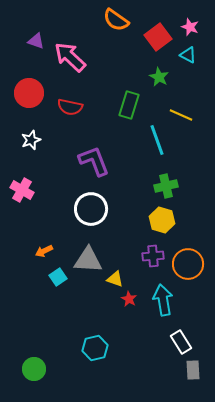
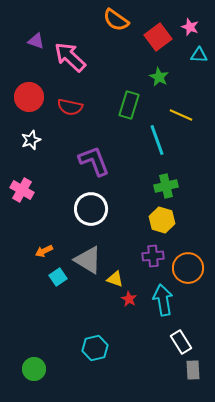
cyan triangle: moved 11 px right; rotated 24 degrees counterclockwise
red circle: moved 4 px down
gray triangle: rotated 28 degrees clockwise
orange circle: moved 4 px down
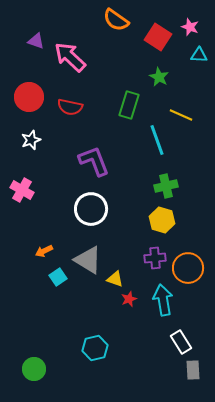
red square: rotated 20 degrees counterclockwise
purple cross: moved 2 px right, 2 px down
red star: rotated 21 degrees clockwise
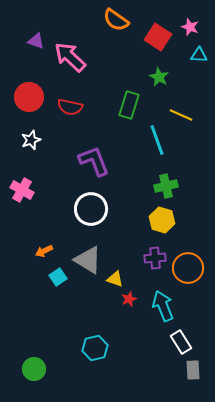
cyan arrow: moved 6 px down; rotated 12 degrees counterclockwise
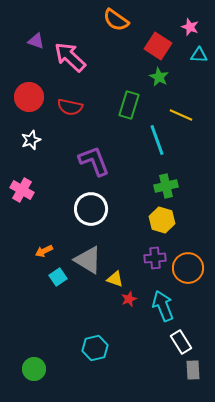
red square: moved 9 px down
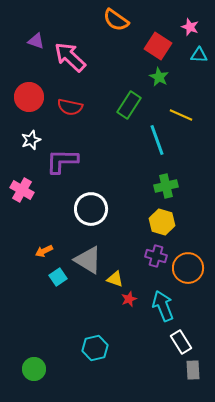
green rectangle: rotated 16 degrees clockwise
purple L-shape: moved 32 px left; rotated 68 degrees counterclockwise
yellow hexagon: moved 2 px down
purple cross: moved 1 px right, 2 px up; rotated 20 degrees clockwise
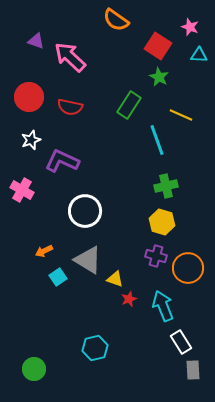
purple L-shape: rotated 24 degrees clockwise
white circle: moved 6 px left, 2 px down
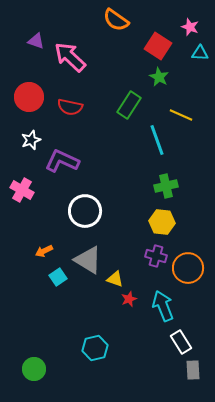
cyan triangle: moved 1 px right, 2 px up
yellow hexagon: rotated 10 degrees counterclockwise
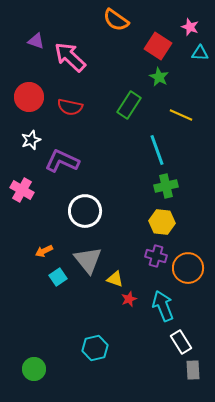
cyan line: moved 10 px down
gray triangle: rotated 20 degrees clockwise
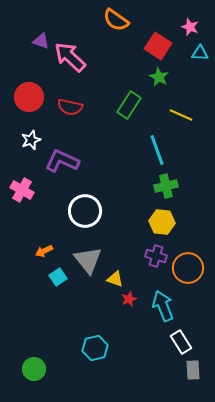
purple triangle: moved 5 px right
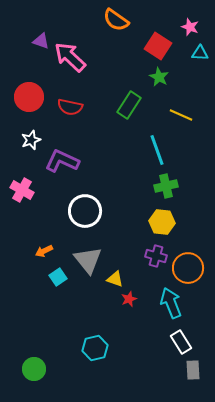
cyan arrow: moved 8 px right, 3 px up
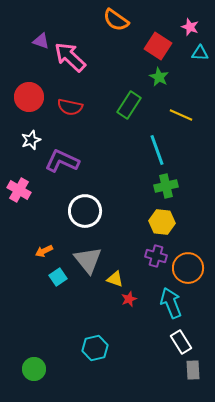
pink cross: moved 3 px left
